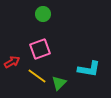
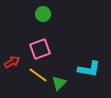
yellow line: moved 1 px right, 1 px up
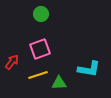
green circle: moved 2 px left
red arrow: rotated 21 degrees counterclockwise
yellow line: rotated 54 degrees counterclockwise
green triangle: rotated 42 degrees clockwise
